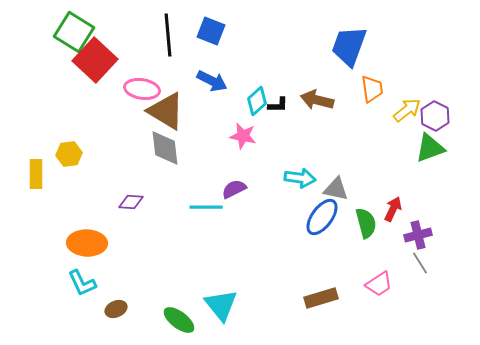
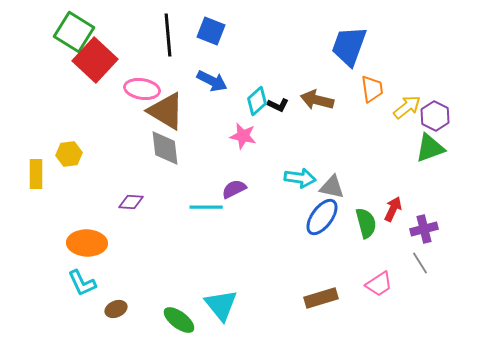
black L-shape: rotated 25 degrees clockwise
yellow arrow: moved 3 px up
gray triangle: moved 4 px left, 2 px up
purple cross: moved 6 px right, 6 px up
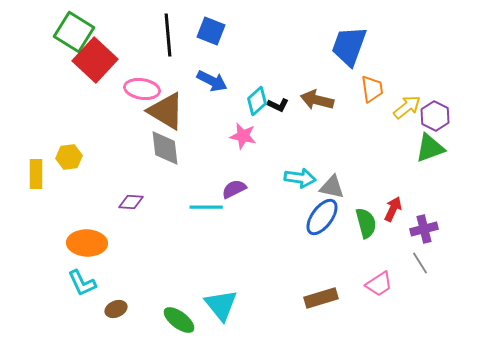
yellow hexagon: moved 3 px down
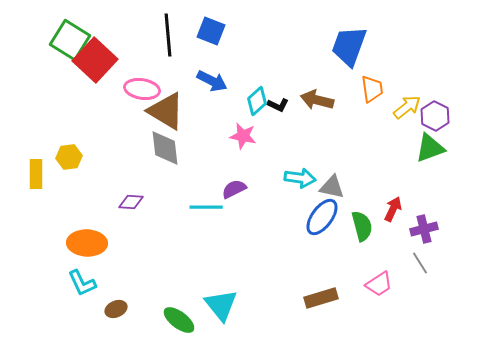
green square: moved 4 px left, 8 px down
green semicircle: moved 4 px left, 3 px down
